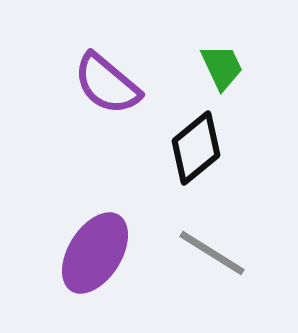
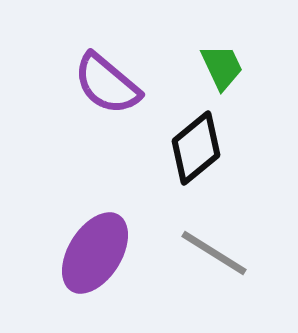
gray line: moved 2 px right
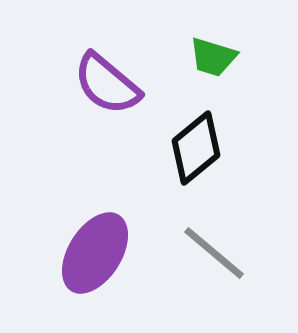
green trapezoid: moved 9 px left, 10 px up; rotated 132 degrees clockwise
gray line: rotated 8 degrees clockwise
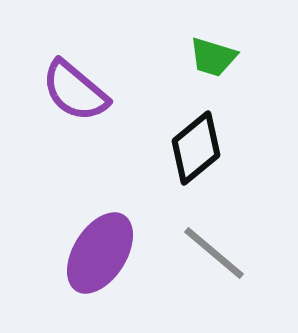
purple semicircle: moved 32 px left, 7 px down
purple ellipse: moved 5 px right
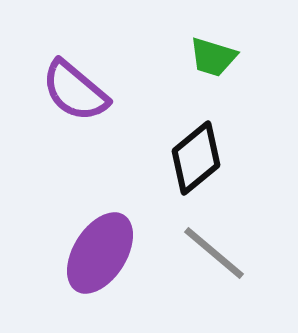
black diamond: moved 10 px down
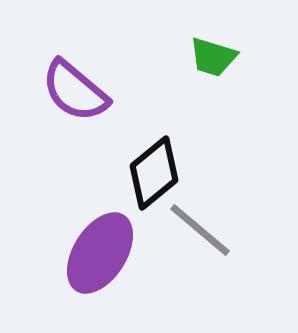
black diamond: moved 42 px left, 15 px down
gray line: moved 14 px left, 23 px up
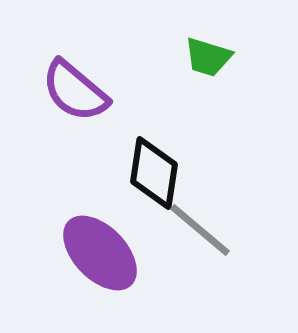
green trapezoid: moved 5 px left
black diamond: rotated 42 degrees counterclockwise
purple ellipse: rotated 76 degrees counterclockwise
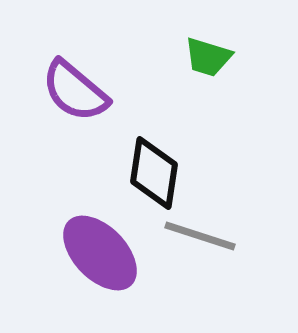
gray line: moved 6 px down; rotated 22 degrees counterclockwise
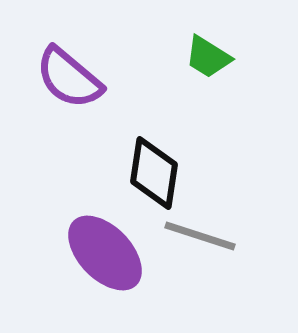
green trapezoid: rotated 15 degrees clockwise
purple semicircle: moved 6 px left, 13 px up
purple ellipse: moved 5 px right
